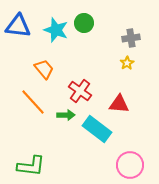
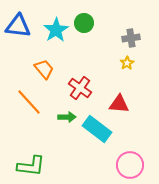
cyan star: rotated 20 degrees clockwise
red cross: moved 3 px up
orange line: moved 4 px left
green arrow: moved 1 px right, 2 px down
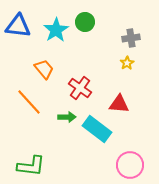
green circle: moved 1 px right, 1 px up
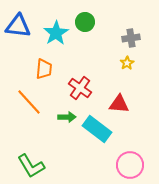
cyan star: moved 3 px down
orange trapezoid: rotated 45 degrees clockwise
green L-shape: rotated 52 degrees clockwise
